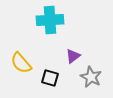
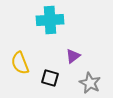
yellow semicircle: moved 1 px left; rotated 20 degrees clockwise
gray star: moved 1 px left, 6 px down
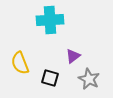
gray star: moved 1 px left, 4 px up
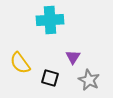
purple triangle: moved 1 px down; rotated 21 degrees counterclockwise
yellow semicircle: rotated 15 degrees counterclockwise
gray star: moved 1 px down
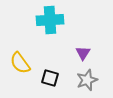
purple triangle: moved 10 px right, 4 px up
gray star: moved 2 px left; rotated 25 degrees clockwise
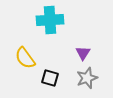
yellow semicircle: moved 5 px right, 5 px up
gray star: moved 2 px up
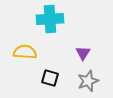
cyan cross: moved 1 px up
yellow semicircle: moved 6 px up; rotated 130 degrees clockwise
gray star: moved 1 px right, 3 px down
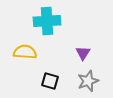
cyan cross: moved 3 px left, 2 px down
black square: moved 3 px down
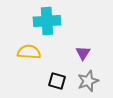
yellow semicircle: moved 4 px right
black square: moved 7 px right
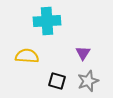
yellow semicircle: moved 2 px left, 4 px down
